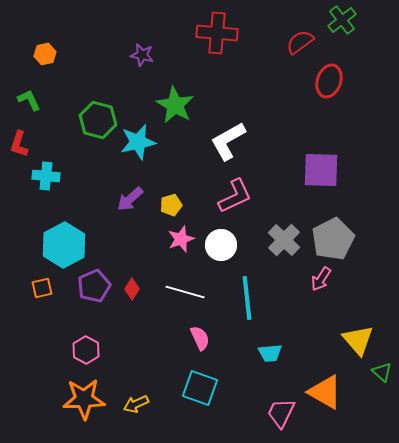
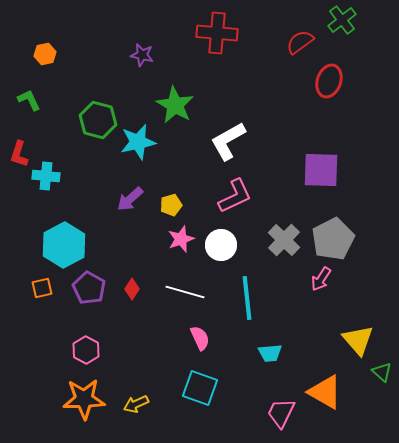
red L-shape: moved 10 px down
purple pentagon: moved 5 px left, 2 px down; rotated 20 degrees counterclockwise
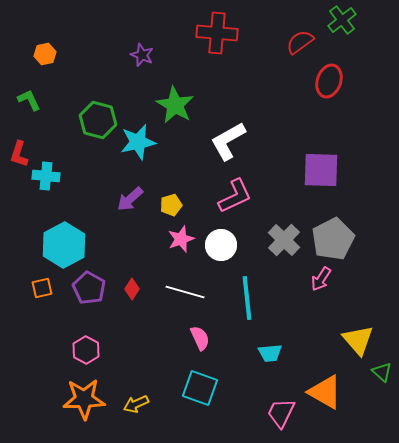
purple star: rotated 10 degrees clockwise
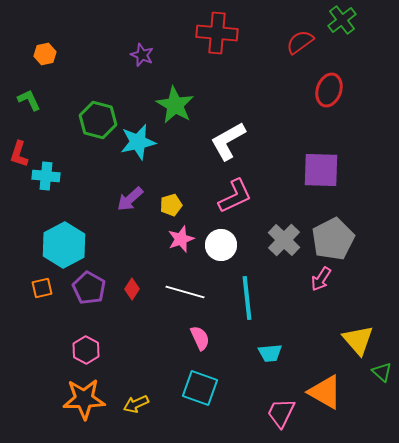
red ellipse: moved 9 px down
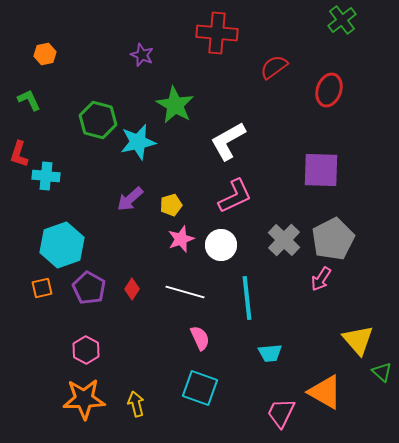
red semicircle: moved 26 px left, 25 px down
cyan hexagon: moved 2 px left; rotated 9 degrees clockwise
yellow arrow: rotated 100 degrees clockwise
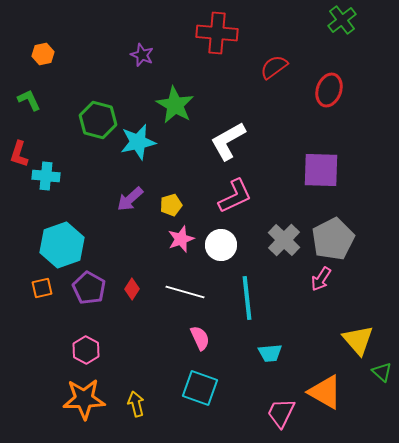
orange hexagon: moved 2 px left
